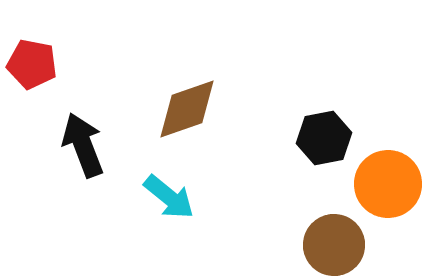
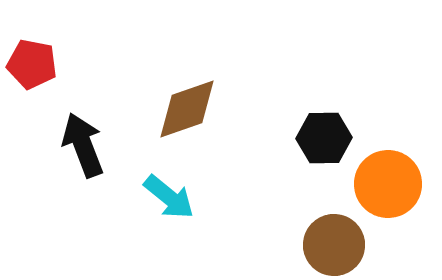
black hexagon: rotated 10 degrees clockwise
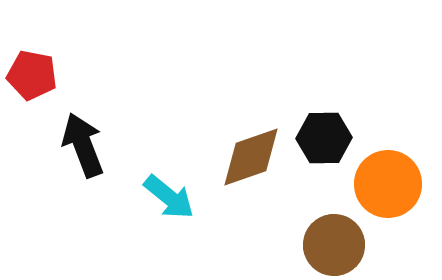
red pentagon: moved 11 px down
brown diamond: moved 64 px right, 48 px down
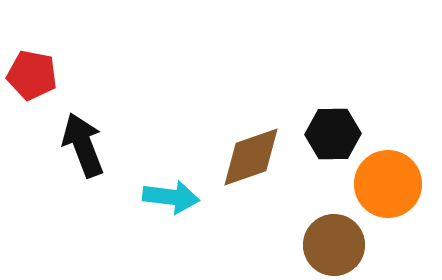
black hexagon: moved 9 px right, 4 px up
cyan arrow: moved 2 px right; rotated 32 degrees counterclockwise
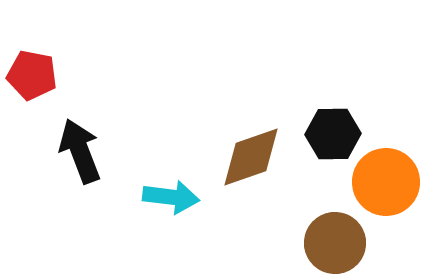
black arrow: moved 3 px left, 6 px down
orange circle: moved 2 px left, 2 px up
brown circle: moved 1 px right, 2 px up
